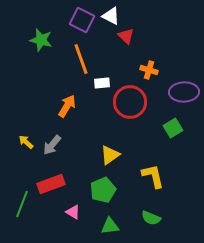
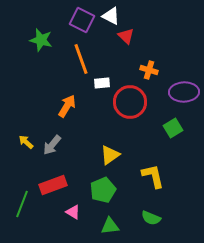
red rectangle: moved 2 px right, 1 px down
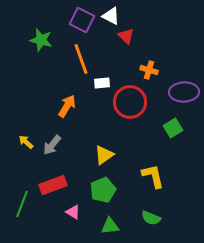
yellow triangle: moved 6 px left
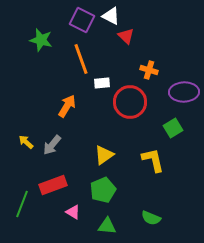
yellow L-shape: moved 16 px up
green triangle: moved 3 px left; rotated 12 degrees clockwise
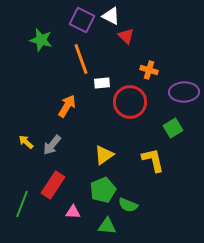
red rectangle: rotated 36 degrees counterclockwise
pink triangle: rotated 28 degrees counterclockwise
green semicircle: moved 23 px left, 13 px up
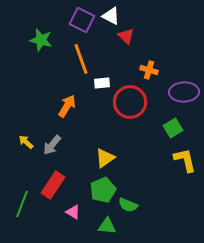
yellow triangle: moved 1 px right, 3 px down
yellow L-shape: moved 32 px right
pink triangle: rotated 28 degrees clockwise
